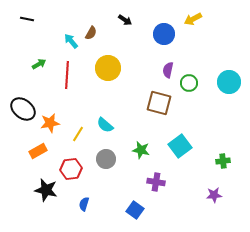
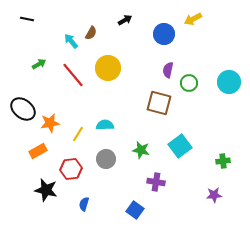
black arrow: rotated 64 degrees counterclockwise
red line: moved 6 px right; rotated 44 degrees counterclockwise
cyan semicircle: rotated 138 degrees clockwise
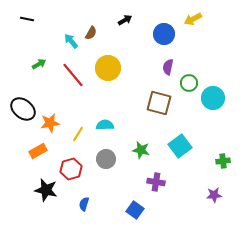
purple semicircle: moved 3 px up
cyan circle: moved 16 px left, 16 px down
red hexagon: rotated 10 degrees counterclockwise
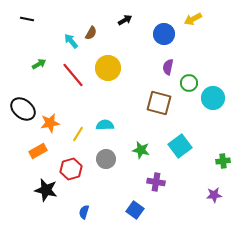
blue semicircle: moved 8 px down
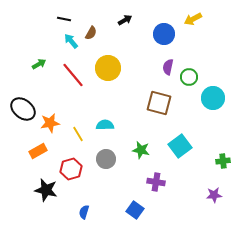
black line: moved 37 px right
green circle: moved 6 px up
yellow line: rotated 63 degrees counterclockwise
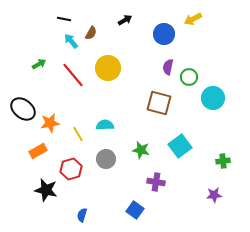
blue semicircle: moved 2 px left, 3 px down
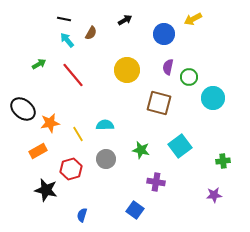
cyan arrow: moved 4 px left, 1 px up
yellow circle: moved 19 px right, 2 px down
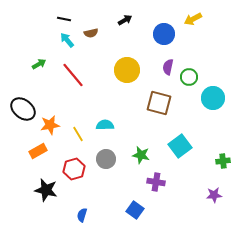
brown semicircle: rotated 48 degrees clockwise
orange star: moved 2 px down
green star: moved 5 px down
red hexagon: moved 3 px right
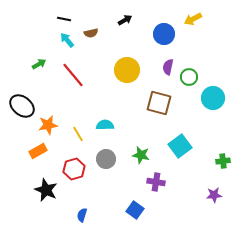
black ellipse: moved 1 px left, 3 px up
orange star: moved 2 px left
black star: rotated 10 degrees clockwise
